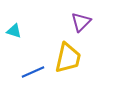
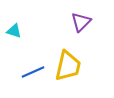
yellow trapezoid: moved 8 px down
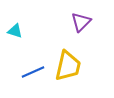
cyan triangle: moved 1 px right
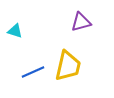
purple triangle: rotated 30 degrees clockwise
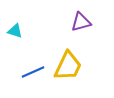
yellow trapezoid: rotated 12 degrees clockwise
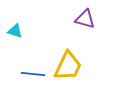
purple triangle: moved 4 px right, 3 px up; rotated 30 degrees clockwise
blue line: moved 2 px down; rotated 30 degrees clockwise
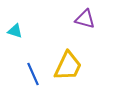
blue line: rotated 60 degrees clockwise
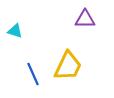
purple triangle: rotated 15 degrees counterclockwise
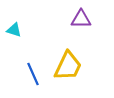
purple triangle: moved 4 px left
cyan triangle: moved 1 px left, 1 px up
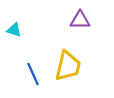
purple triangle: moved 1 px left, 1 px down
yellow trapezoid: rotated 12 degrees counterclockwise
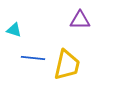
yellow trapezoid: moved 1 px left, 1 px up
blue line: moved 16 px up; rotated 60 degrees counterclockwise
